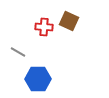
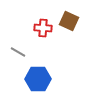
red cross: moved 1 px left, 1 px down
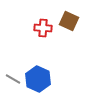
gray line: moved 5 px left, 27 px down
blue hexagon: rotated 25 degrees clockwise
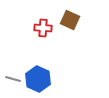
brown square: moved 1 px right, 1 px up
gray line: rotated 14 degrees counterclockwise
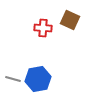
blue hexagon: rotated 25 degrees clockwise
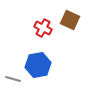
red cross: rotated 24 degrees clockwise
blue hexagon: moved 14 px up
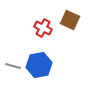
blue hexagon: moved 1 px right
gray line: moved 13 px up
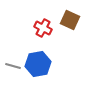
blue hexagon: moved 1 px left, 1 px up
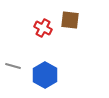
brown square: rotated 18 degrees counterclockwise
blue hexagon: moved 7 px right, 11 px down; rotated 20 degrees counterclockwise
